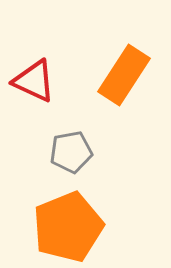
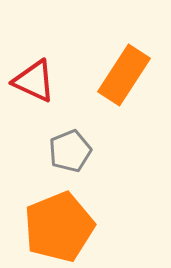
gray pentagon: moved 1 px left, 1 px up; rotated 12 degrees counterclockwise
orange pentagon: moved 9 px left
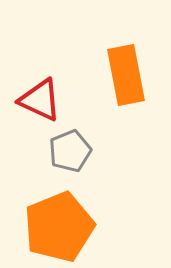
orange rectangle: moved 2 px right; rotated 44 degrees counterclockwise
red triangle: moved 6 px right, 19 px down
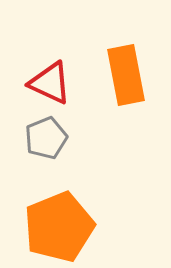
red triangle: moved 10 px right, 17 px up
gray pentagon: moved 24 px left, 13 px up
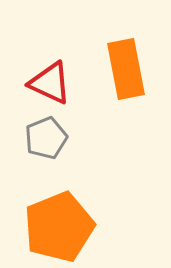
orange rectangle: moved 6 px up
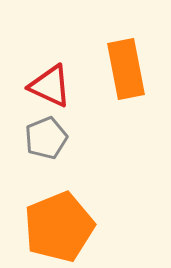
red triangle: moved 3 px down
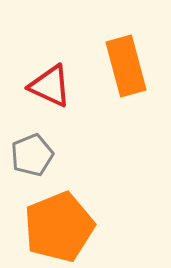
orange rectangle: moved 3 px up; rotated 4 degrees counterclockwise
gray pentagon: moved 14 px left, 17 px down
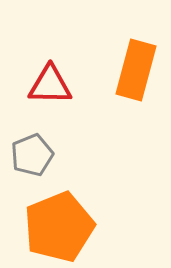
orange rectangle: moved 10 px right, 4 px down; rotated 30 degrees clockwise
red triangle: moved 1 px up; rotated 24 degrees counterclockwise
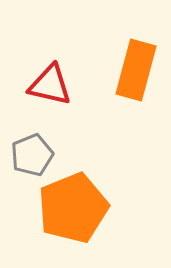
red triangle: rotated 12 degrees clockwise
orange pentagon: moved 14 px right, 19 px up
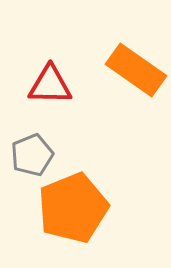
orange rectangle: rotated 70 degrees counterclockwise
red triangle: rotated 12 degrees counterclockwise
